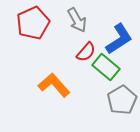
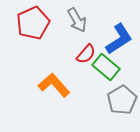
red semicircle: moved 2 px down
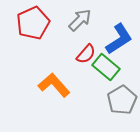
gray arrow: moved 3 px right; rotated 105 degrees counterclockwise
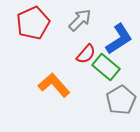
gray pentagon: moved 1 px left
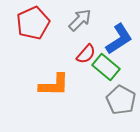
orange L-shape: rotated 132 degrees clockwise
gray pentagon: rotated 12 degrees counterclockwise
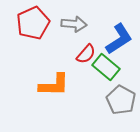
gray arrow: moved 6 px left, 4 px down; rotated 50 degrees clockwise
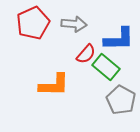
blue L-shape: rotated 32 degrees clockwise
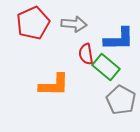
red semicircle: rotated 130 degrees clockwise
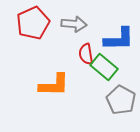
green rectangle: moved 2 px left
